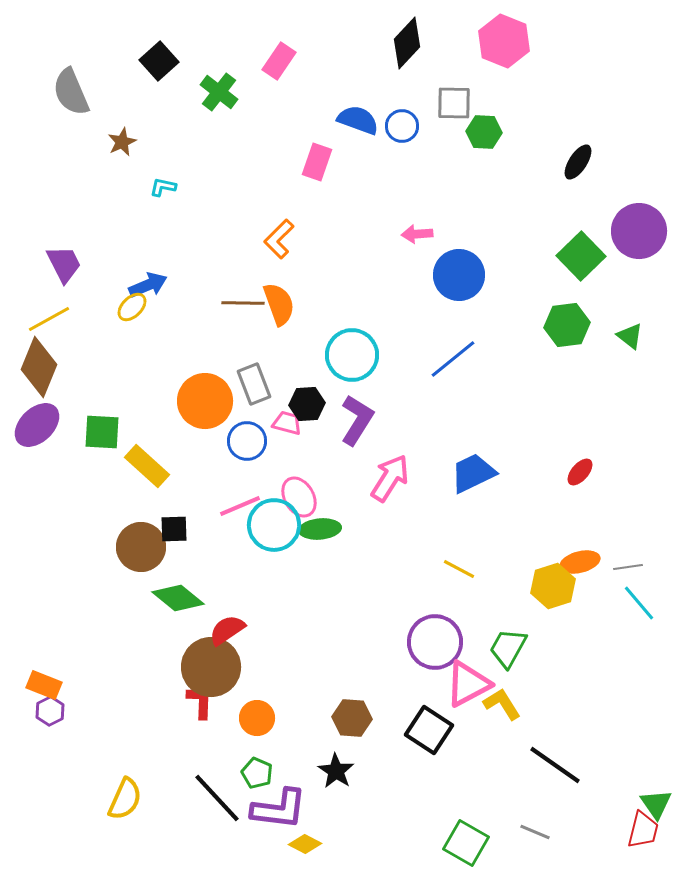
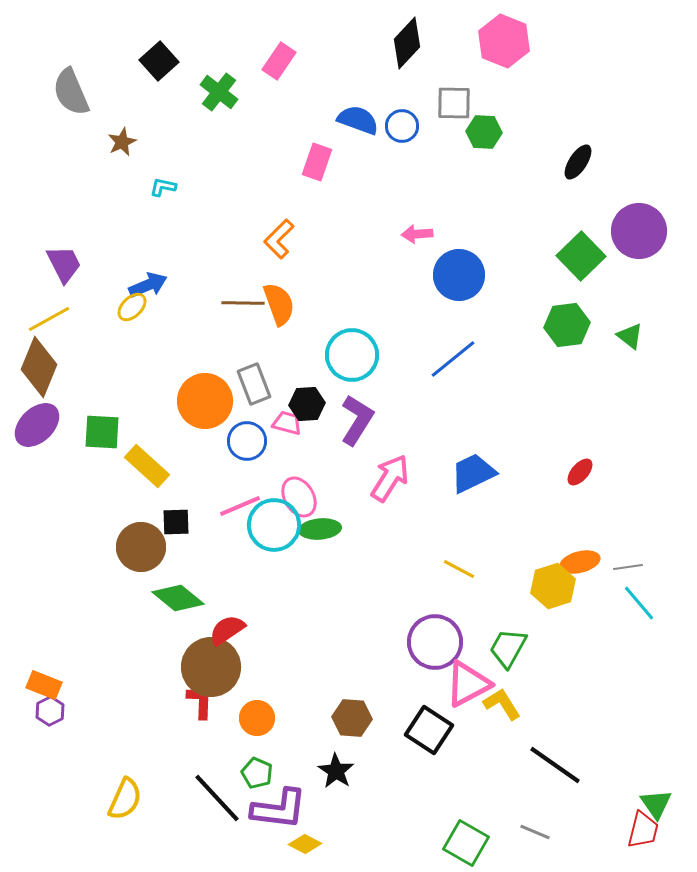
black square at (174, 529): moved 2 px right, 7 px up
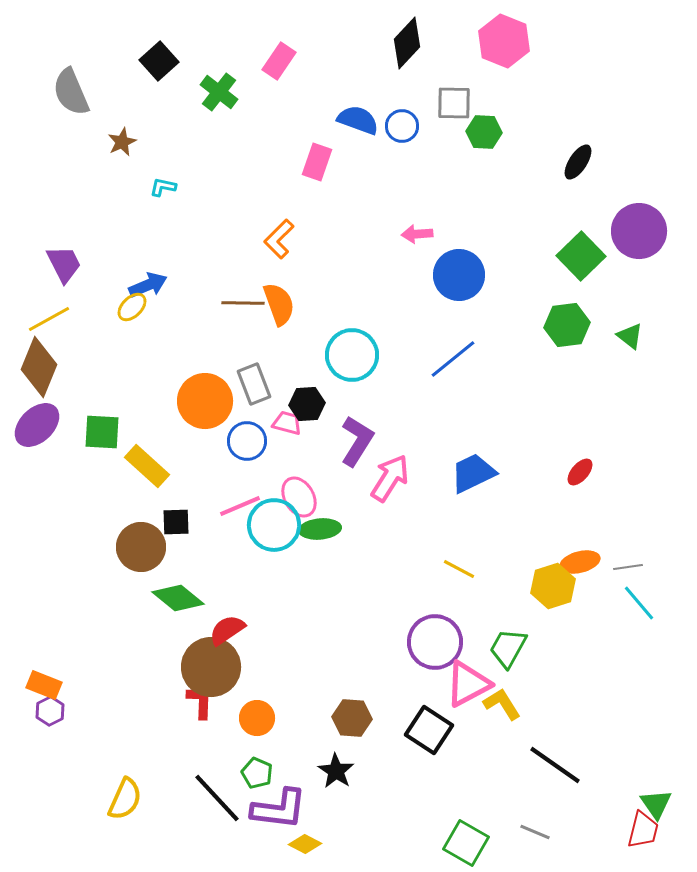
purple L-shape at (357, 420): moved 21 px down
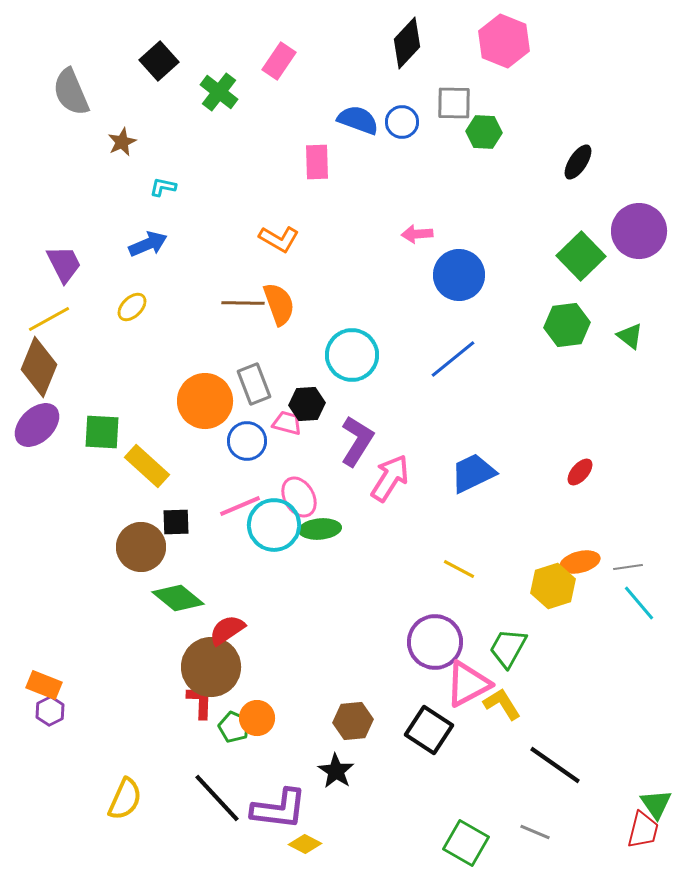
blue circle at (402, 126): moved 4 px up
pink rectangle at (317, 162): rotated 21 degrees counterclockwise
orange L-shape at (279, 239): rotated 105 degrees counterclockwise
blue arrow at (148, 285): moved 41 px up
brown hexagon at (352, 718): moved 1 px right, 3 px down; rotated 9 degrees counterclockwise
green pentagon at (257, 773): moved 23 px left, 46 px up
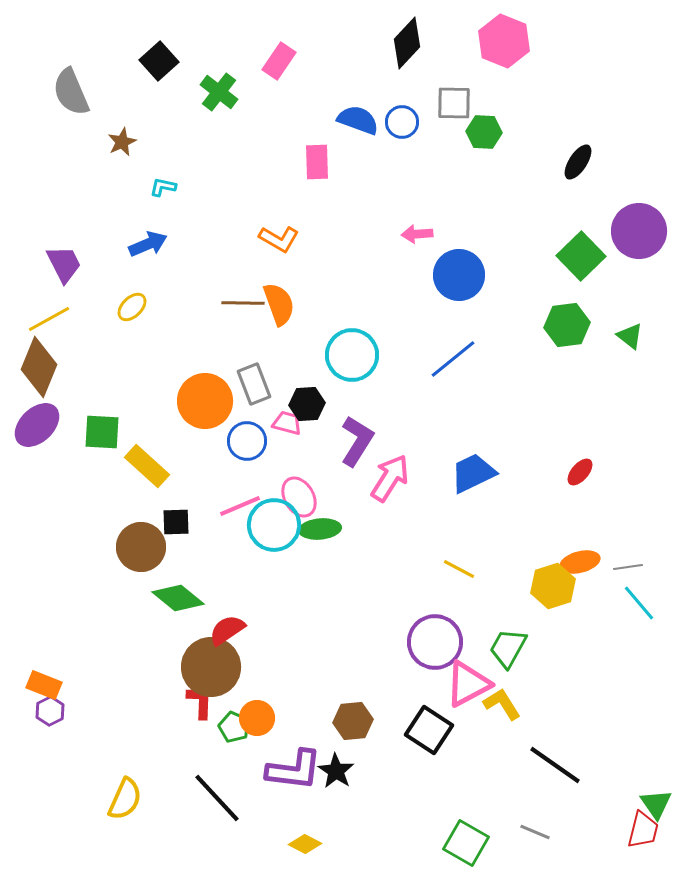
purple L-shape at (279, 809): moved 15 px right, 39 px up
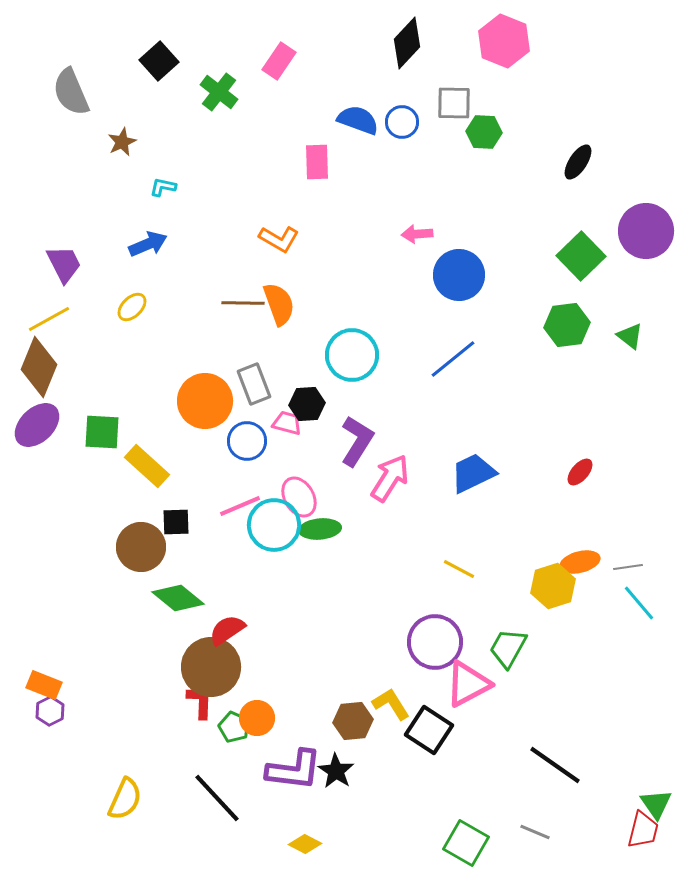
purple circle at (639, 231): moved 7 px right
yellow L-shape at (502, 704): moved 111 px left
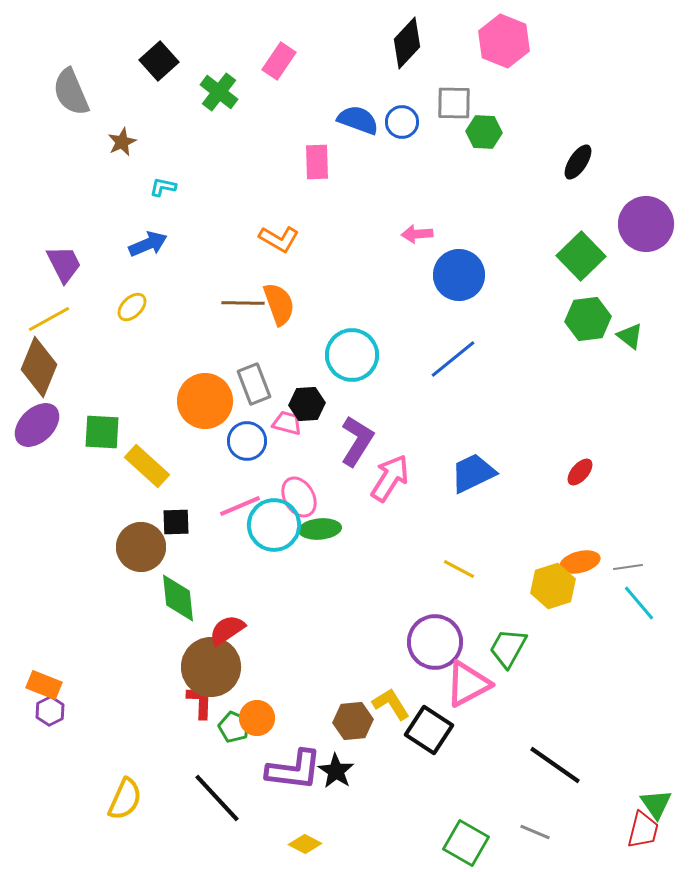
purple circle at (646, 231): moved 7 px up
green hexagon at (567, 325): moved 21 px right, 6 px up
green diamond at (178, 598): rotated 45 degrees clockwise
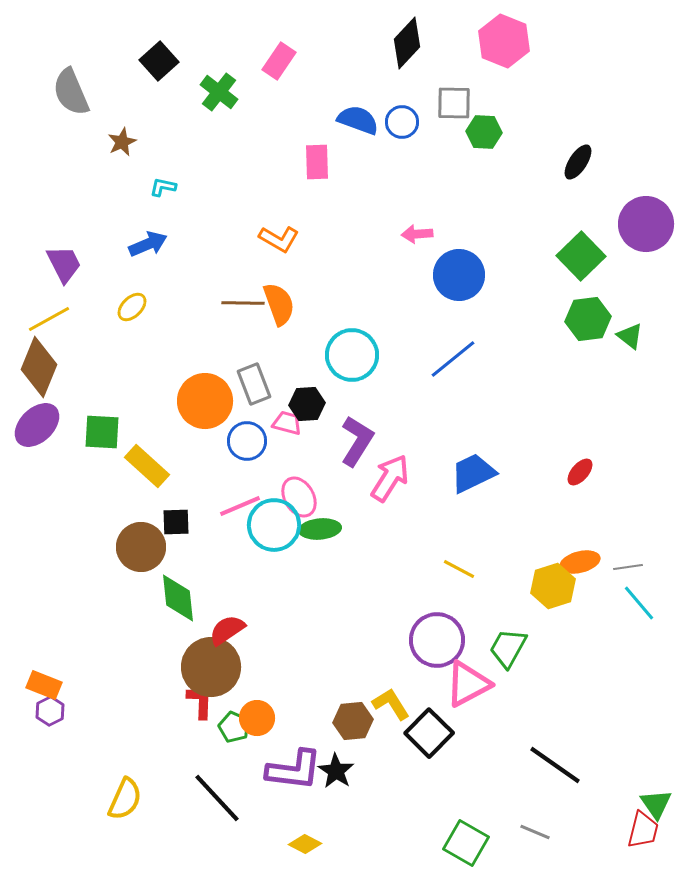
purple circle at (435, 642): moved 2 px right, 2 px up
black square at (429, 730): moved 3 px down; rotated 12 degrees clockwise
